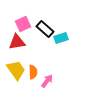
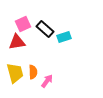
cyan rectangle: moved 3 px right, 1 px up
yellow trapezoid: moved 1 px left, 3 px down; rotated 20 degrees clockwise
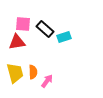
pink square: rotated 28 degrees clockwise
